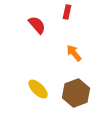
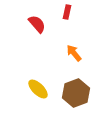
red semicircle: moved 1 px up
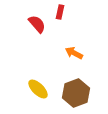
red rectangle: moved 7 px left
orange arrow: rotated 24 degrees counterclockwise
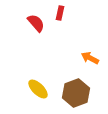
red rectangle: moved 1 px down
red semicircle: moved 1 px left, 1 px up
orange arrow: moved 16 px right, 5 px down
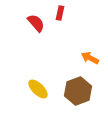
brown hexagon: moved 2 px right, 2 px up
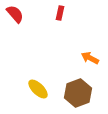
red semicircle: moved 21 px left, 9 px up
brown hexagon: moved 2 px down
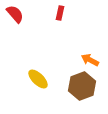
orange arrow: moved 2 px down
yellow ellipse: moved 10 px up
brown hexagon: moved 4 px right, 7 px up
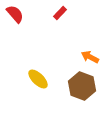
red rectangle: rotated 32 degrees clockwise
orange arrow: moved 3 px up
brown hexagon: rotated 20 degrees counterclockwise
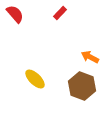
yellow ellipse: moved 3 px left
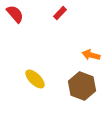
orange arrow: moved 1 px right, 2 px up; rotated 12 degrees counterclockwise
